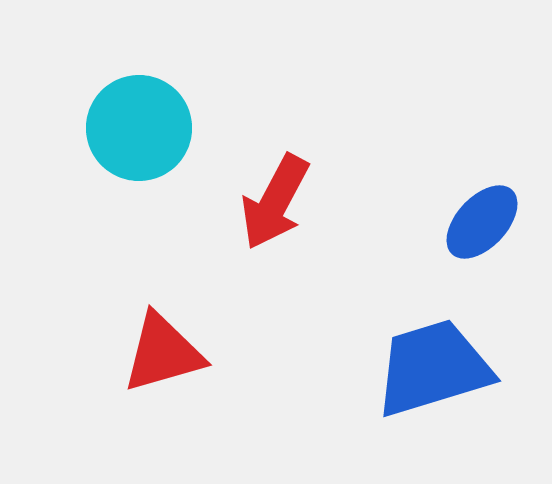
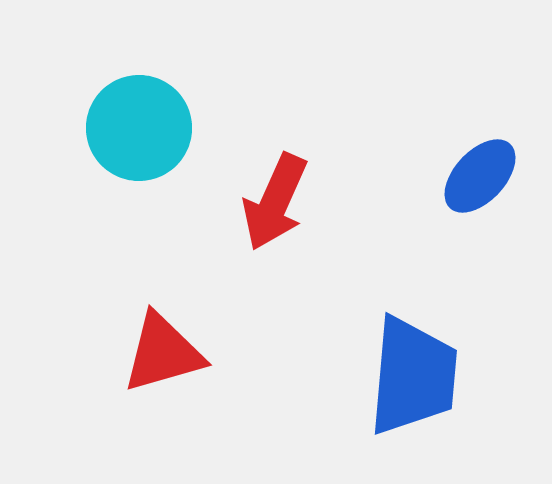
red arrow: rotated 4 degrees counterclockwise
blue ellipse: moved 2 px left, 46 px up
blue trapezoid: moved 20 px left, 8 px down; rotated 112 degrees clockwise
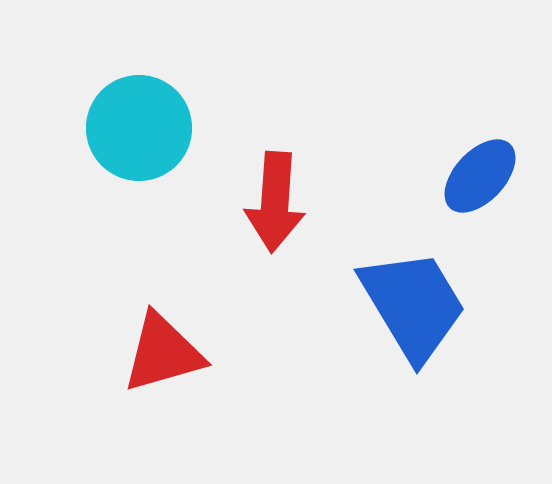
red arrow: rotated 20 degrees counterclockwise
blue trapezoid: moved 71 px up; rotated 36 degrees counterclockwise
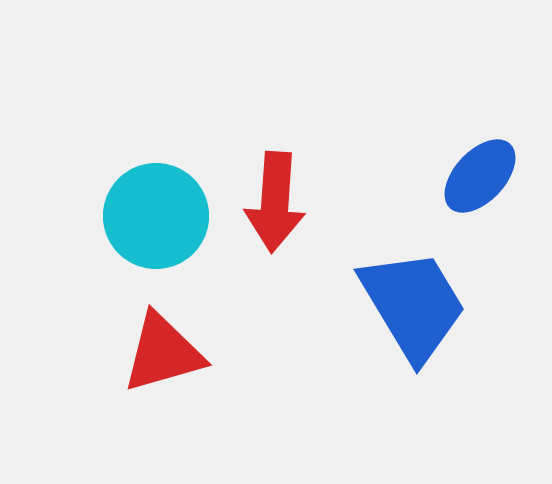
cyan circle: moved 17 px right, 88 px down
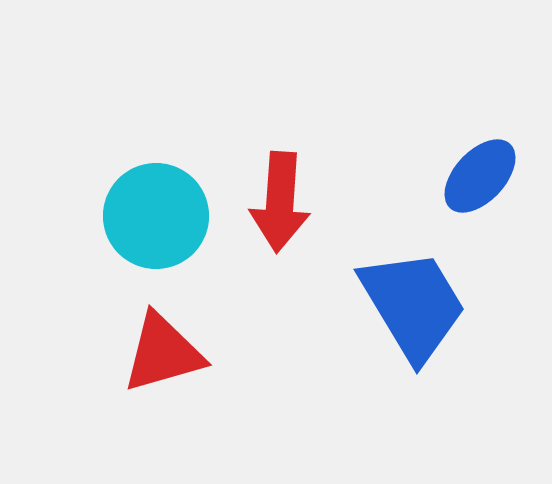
red arrow: moved 5 px right
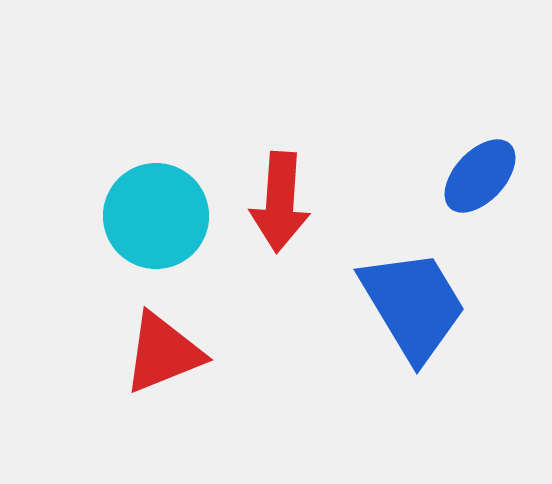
red triangle: rotated 6 degrees counterclockwise
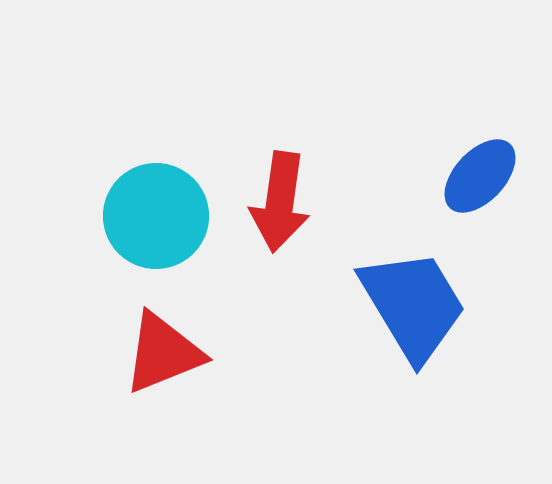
red arrow: rotated 4 degrees clockwise
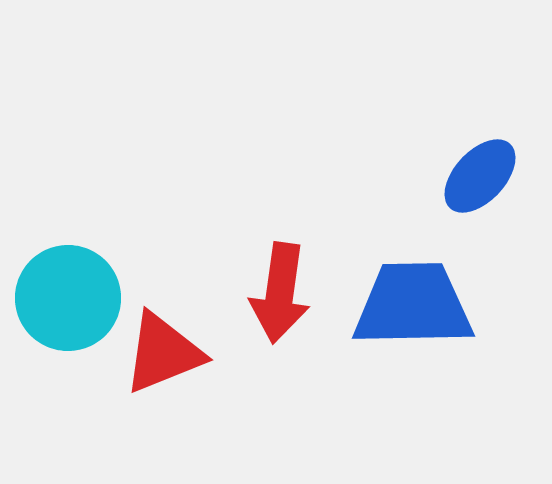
red arrow: moved 91 px down
cyan circle: moved 88 px left, 82 px down
blue trapezoid: rotated 60 degrees counterclockwise
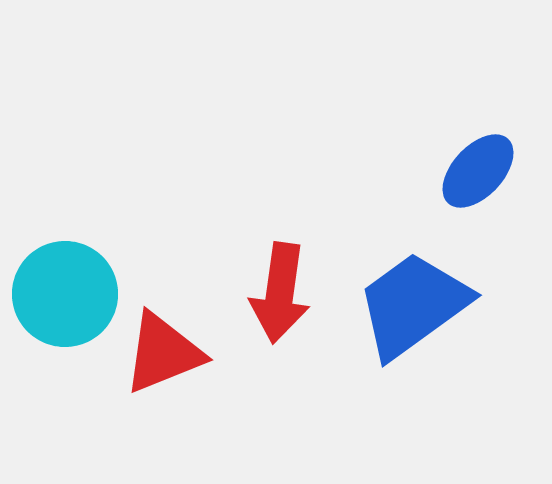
blue ellipse: moved 2 px left, 5 px up
cyan circle: moved 3 px left, 4 px up
blue trapezoid: rotated 35 degrees counterclockwise
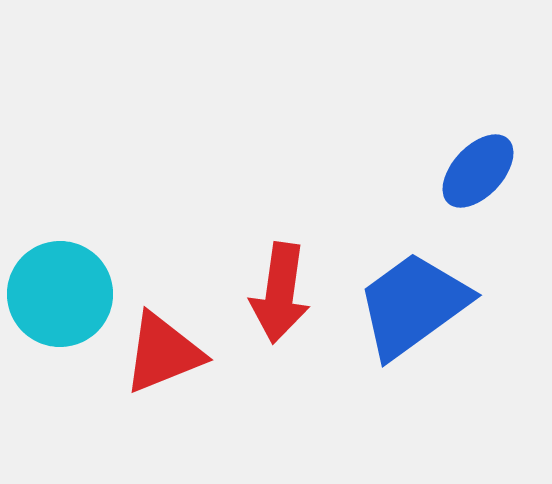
cyan circle: moved 5 px left
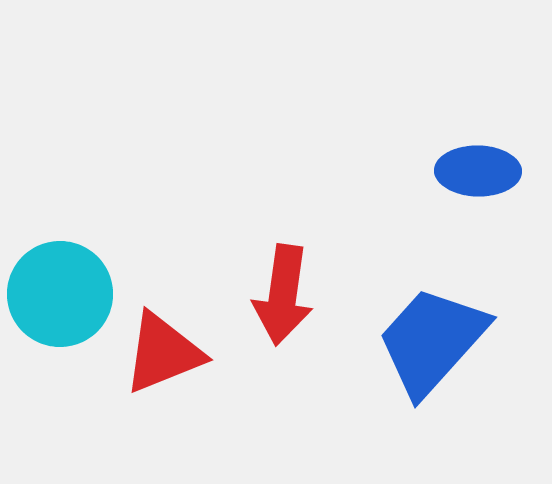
blue ellipse: rotated 48 degrees clockwise
red arrow: moved 3 px right, 2 px down
blue trapezoid: moved 19 px right, 36 px down; rotated 12 degrees counterclockwise
